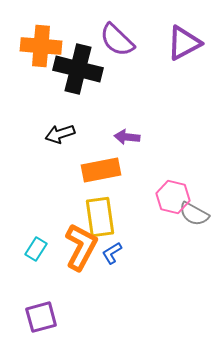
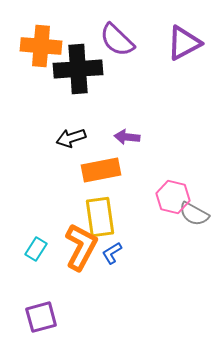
black cross: rotated 18 degrees counterclockwise
black arrow: moved 11 px right, 4 px down
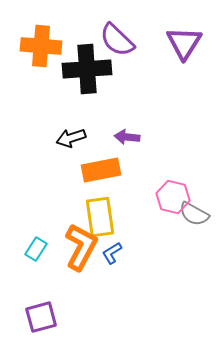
purple triangle: rotated 30 degrees counterclockwise
black cross: moved 9 px right
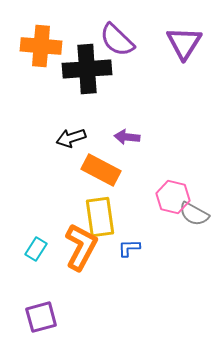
orange rectangle: rotated 39 degrees clockwise
blue L-shape: moved 17 px right, 5 px up; rotated 30 degrees clockwise
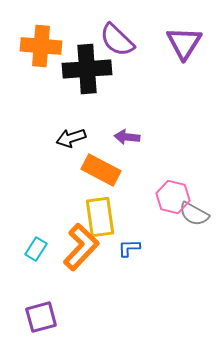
orange L-shape: rotated 15 degrees clockwise
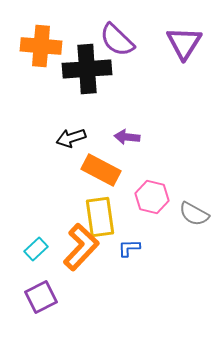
pink hexagon: moved 21 px left
cyan rectangle: rotated 15 degrees clockwise
purple square: moved 20 px up; rotated 12 degrees counterclockwise
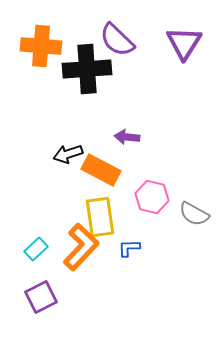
black arrow: moved 3 px left, 16 px down
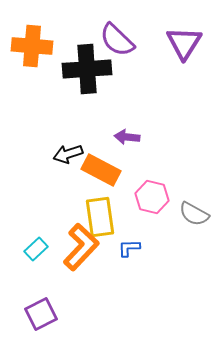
orange cross: moved 9 px left
purple square: moved 17 px down
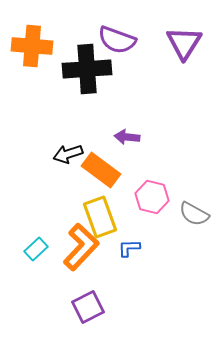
purple semicircle: rotated 24 degrees counterclockwise
orange rectangle: rotated 9 degrees clockwise
yellow rectangle: rotated 12 degrees counterclockwise
purple square: moved 47 px right, 7 px up
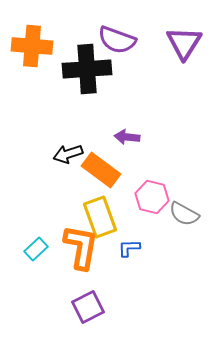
gray semicircle: moved 10 px left
orange L-shape: rotated 33 degrees counterclockwise
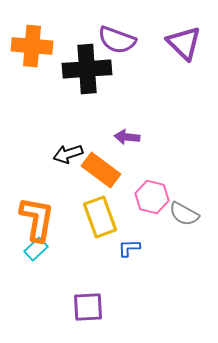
purple triangle: rotated 18 degrees counterclockwise
orange L-shape: moved 44 px left, 28 px up
purple square: rotated 24 degrees clockwise
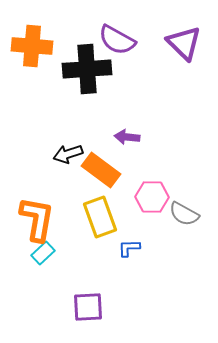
purple semicircle: rotated 9 degrees clockwise
pink hexagon: rotated 12 degrees counterclockwise
cyan rectangle: moved 7 px right, 4 px down
